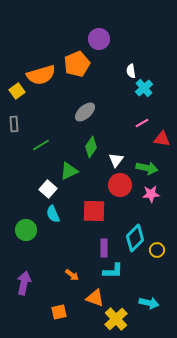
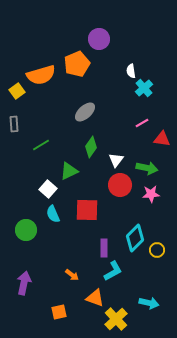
red square: moved 7 px left, 1 px up
cyan L-shape: rotated 30 degrees counterclockwise
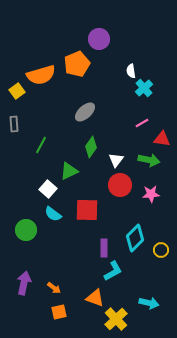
green line: rotated 30 degrees counterclockwise
green arrow: moved 2 px right, 8 px up
cyan semicircle: rotated 30 degrees counterclockwise
yellow circle: moved 4 px right
orange arrow: moved 18 px left, 13 px down
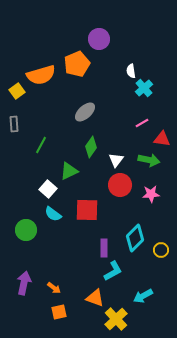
cyan arrow: moved 6 px left, 7 px up; rotated 138 degrees clockwise
